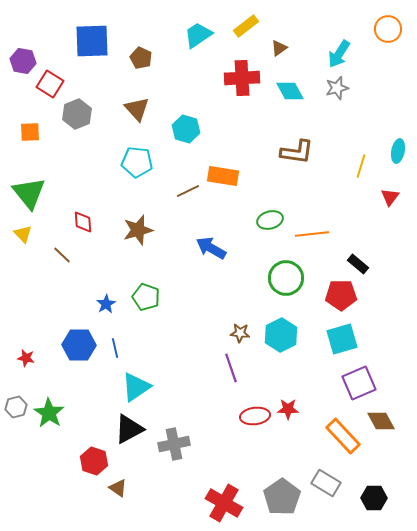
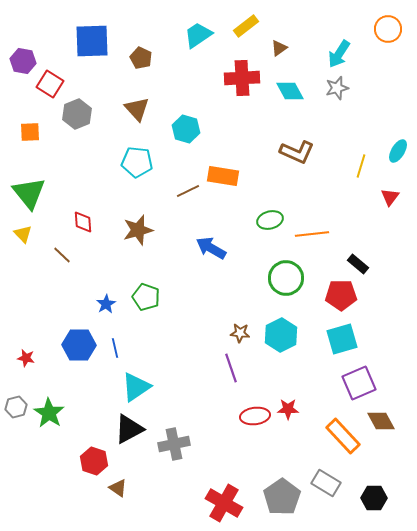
cyan ellipse at (398, 151): rotated 20 degrees clockwise
brown L-shape at (297, 152): rotated 16 degrees clockwise
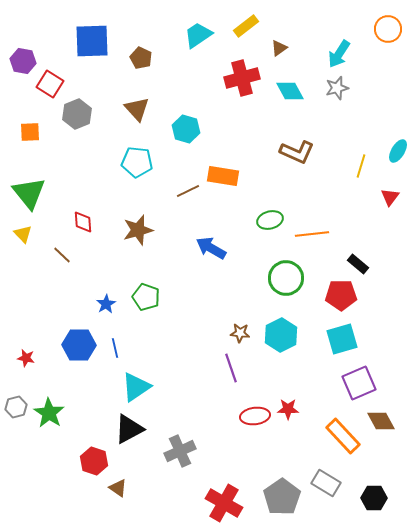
red cross at (242, 78): rotated 12 degrees counterclockwise
gray cross at (174, 444): moved 6 px right, 7 px down; rotated 12 degrees counterclockwise
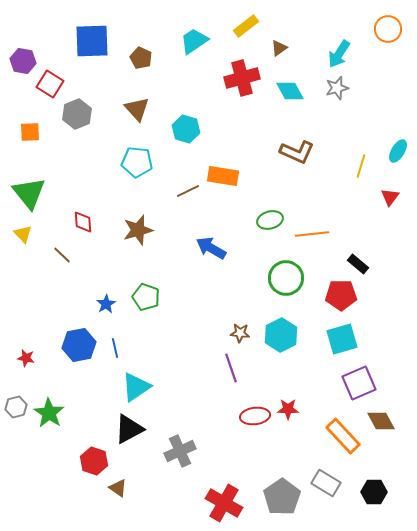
cyan trapezoid at (198, 35): moved 4 px left, 6 px down
blue hexagon at (79, 345): rotated 12 degrees counterclockwise
black hexagon at (374, 498): moved 6 px up
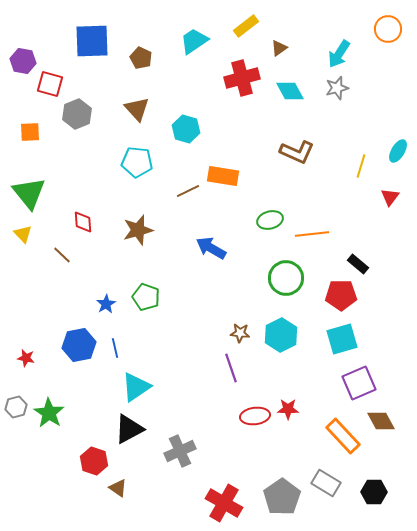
red square at (50, 84): rotated 16 degrees counterclockwise
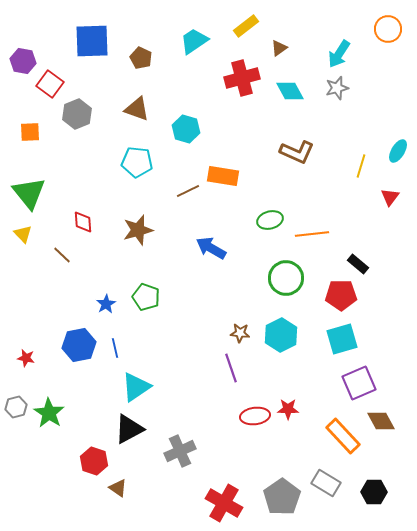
red square at (50, 84): rotated 20 degrees clockwise
brown triangle at (137, 109): rotated 28 degrees counterclockwise
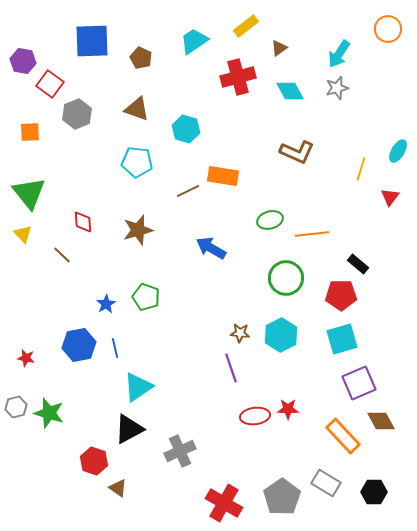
red cross at (242, 78): moved 4 px left, 1 px up
yellow line at (361, 166): moved 3 px down
cyan triangle at (136, 387): moved 2 px right
green star at (49, 413): rotated 16 degrees counterclockwise
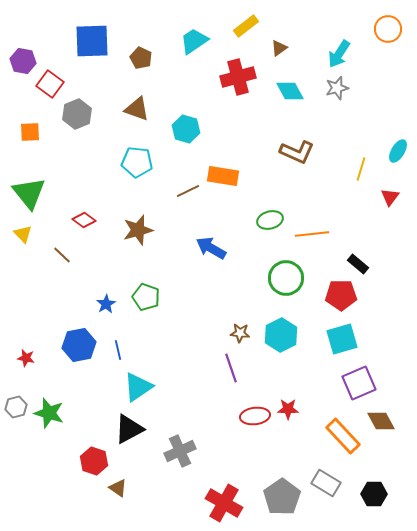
red diamond at (83, 222): moved 1 px right, 2 px up; rotated 50 degrees counterclockwise
blue line at (115, 348): moved 3 px right, 2 px down
black hexagon at (374, 492): moved 2 px down
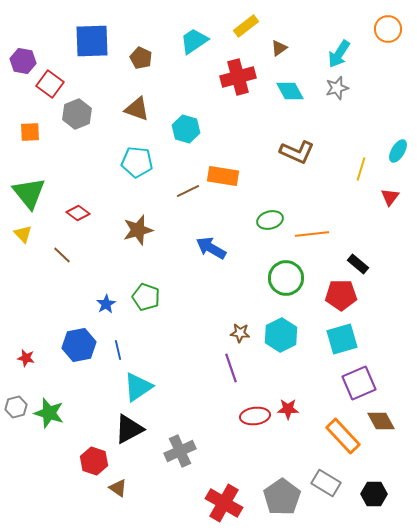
red diamond at (84, 220): moved 6 px left, 7 px up
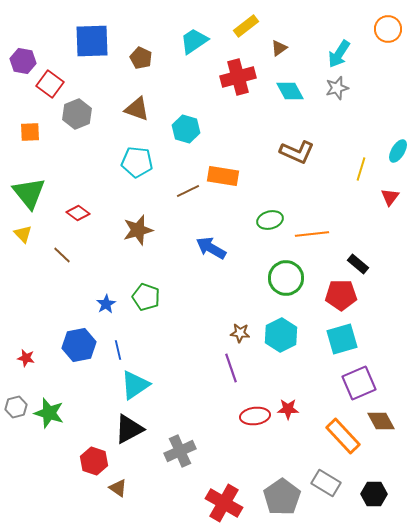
cyan triangle at (138, 387): moved 3 px left, 2 px up
